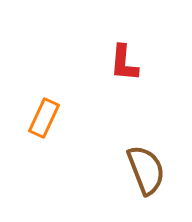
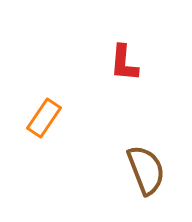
orange rectangle: rotated 9 degrees clockwise
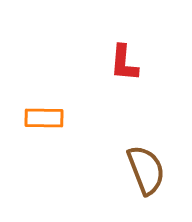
orange rectangle: rotated 57 degrees clockwise
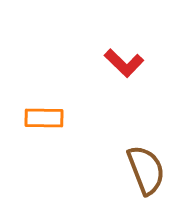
red L-shape: rotated 51 degrees counterclockwise
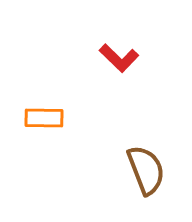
red L-shape: moved 5 px left, 5 px up
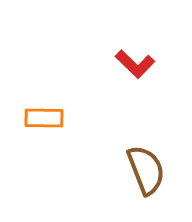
red L-shape: moved 16 px right, 6 px down
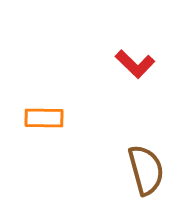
brown semicircle: rotated 6 degrees clockwise
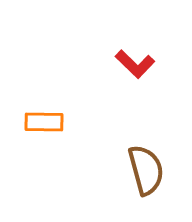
orange rectangle: moved 4 px down
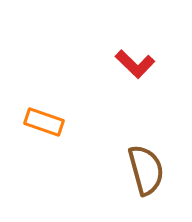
orange rectangle: rotated 18 degrees clockwise
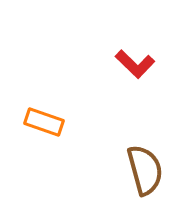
brown semicircle: moved 1 px left
